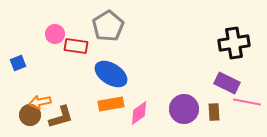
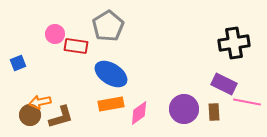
purple rectangle: moved 3 px left, 1 px down
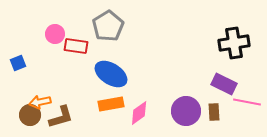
purple circle: moved 2 px right, 2 px down
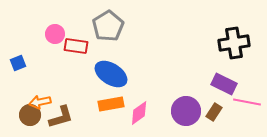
brown rectangle: rotated 36 degrees clockwise
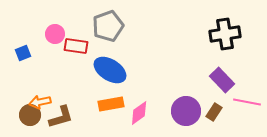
gray pentagon: rotated 12 degrees clockwise
black cross: moved 9 px left, 9 px up
blue square: moved 5 px right, 10 px up
blue ellipse: moved 1 px left, 4 px up
purple rectangle: moved 2 px left, 4 px up; rotated 20 degrees clockwise
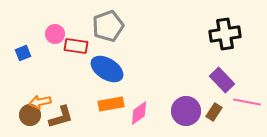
blue ellipse: moved 3 px left, 1 px up
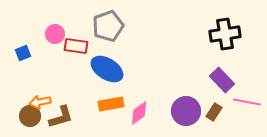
brown circle: moved 1 px down
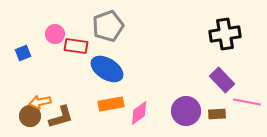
brown rectangle: moved 3 px right, 2 px down; rotated 54 degrees clockwise
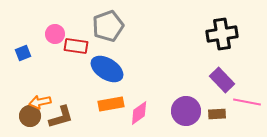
black cross: moved 3 px left
